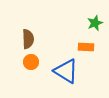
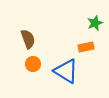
brown semicircle: rotated 18 degrees counterclockwise
orange rectangle: rotated 14 degrees counterclockwise
orange circle: moved 2 px right, 2 px down
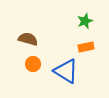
green star: moved 10 px left, 2 px up
brown semicircle: rotated 54 degrees counterclockwise
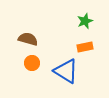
orange rectangle: moved 1 px left
orange circle: moved 1 px left, 1 px up
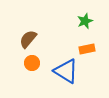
brown semicircle: rotated 66 degrees counterclockwise
orange rectangle: moved 2 px right, 2 px down
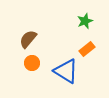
orange rectangle: rotated 28 degrees counterclockwise
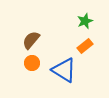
brown semicircle: moved 3 px right, 1 px down
orange rectangle: moved 2 px left, 3 px up
blue triangle: moved 2 px left, 1 px up
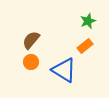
green star: moved 3 px right
orange circle: moved 1 px left, 1 px up
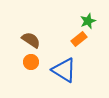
brown semicircle: rotated 84 degrees clockwise
orange rectangle: moved 6 px left, 7 px up
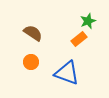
brown semicircle: moved 2 px right, 7 px up
blue triangle: moved 3 px right, 3 px down; rotated 12 degrees counterclockwise
